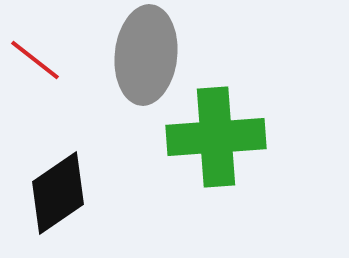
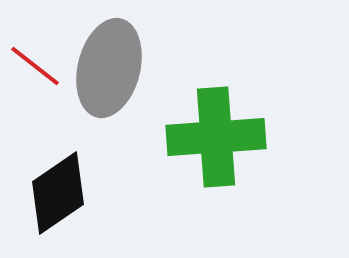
gray ellipse: moved 37 px left, 13 px down; rotated 8 degrees clockwise
red line: moved 6 px down
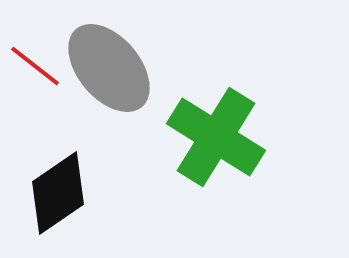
gray ellipse: rotated 54 degrees counterclockwise
green cross: rotated 36 degrees clockwise
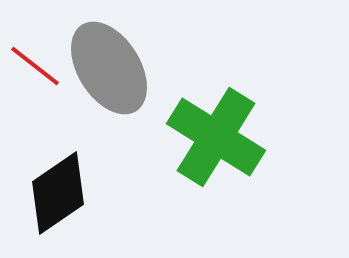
gray ellipse: rotated 8 degrees clockwise
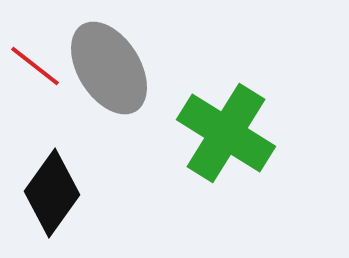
green cross: moved 10 px right, 4 px up
black diamond: moved 6 px left; rotated 20 degrees counterclockwise
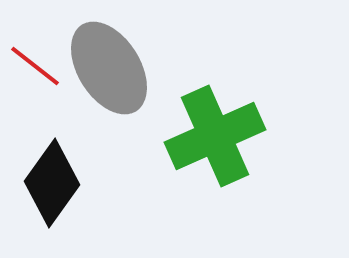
green cross: moved 11 px left, 3 px down; rotated 34 degrees clockwise
black diamond: moved 10 px up
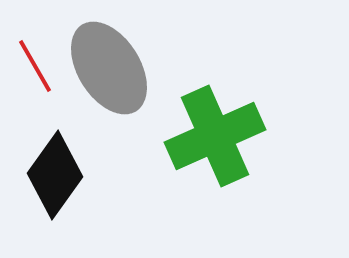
red line: rotated 22 degrees clockwise
black diamond: moved 3 px right, 8 px up
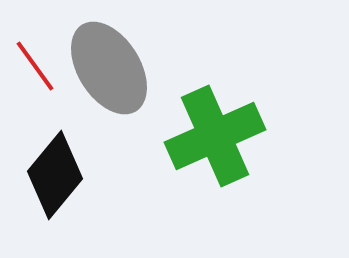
red line: rotated 6 degrees counterclockwise
black diamond: rotated 4 degrees clockwise
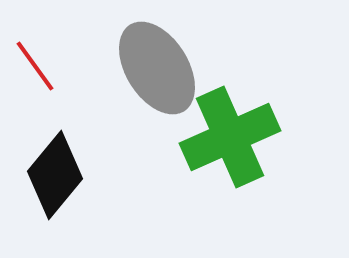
gray ellipse: moved 48 px right
green cross: moved 15 px right, 1 px down
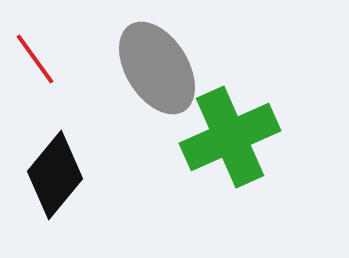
red line: moved 7 px up
